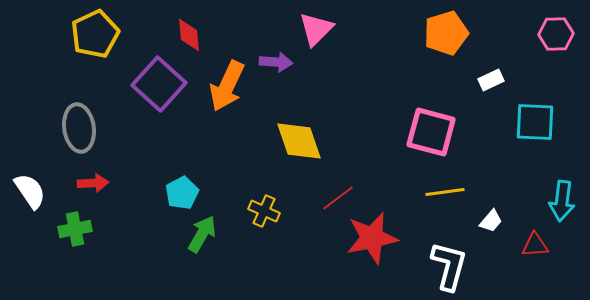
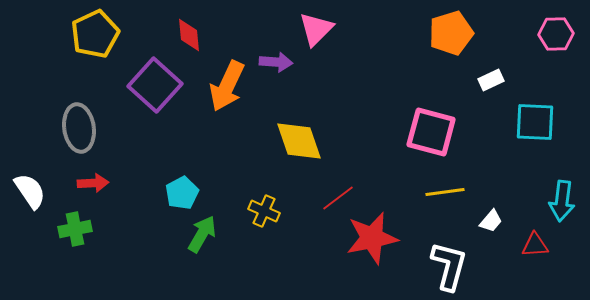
orange pentagon: moved 5 px right
purple square: moved 4 px left, 1 px down
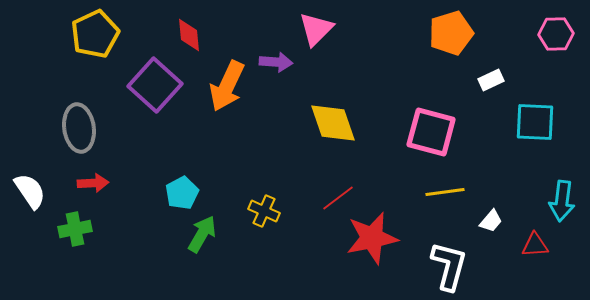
yellow diamond: moved 34 px right, 18 px up
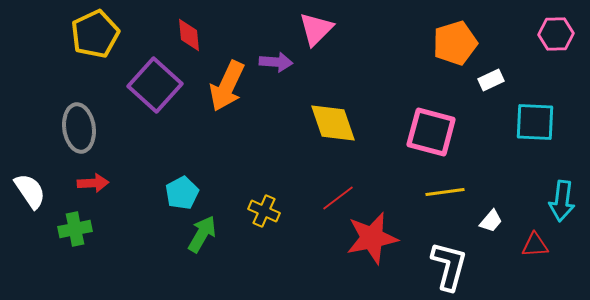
orange pentagon: moved 4 px right, 10 px down
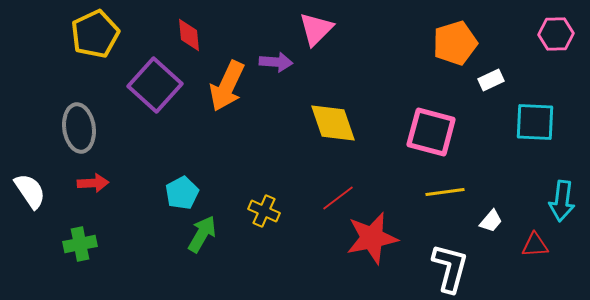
green cross: moved 5 px right, 15 px down
white L-shape: moved 1 px right, 2 px down
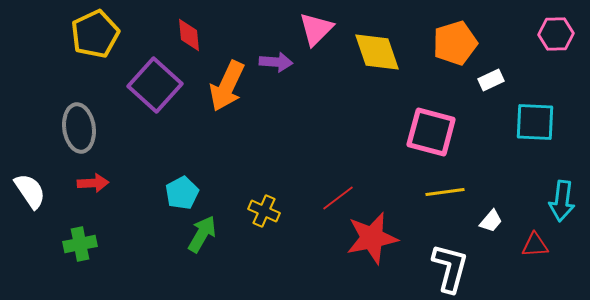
yellow diamond: moved 44 px right, 71 px up
